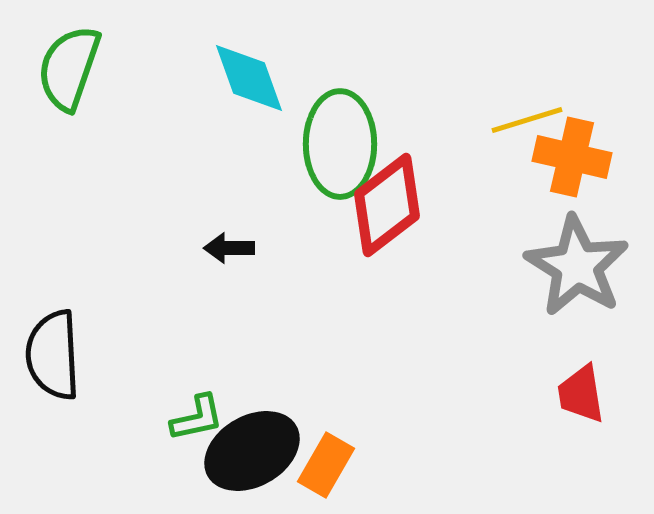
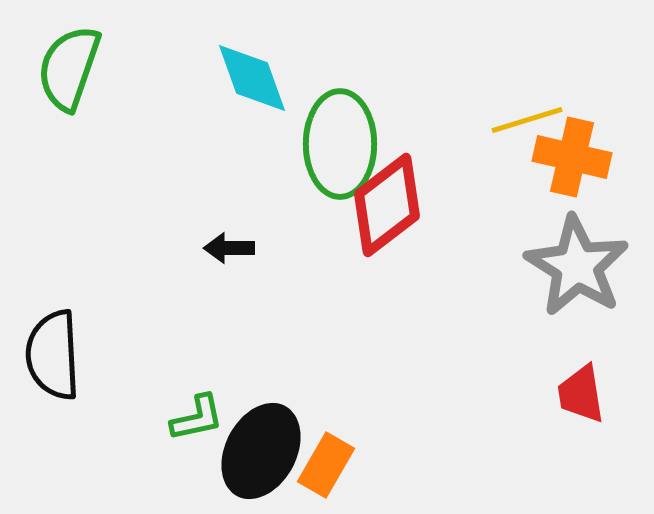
cyan diamond: moved 3 px right
black ellipse: moved 9 px right; rotated 32 degrees counterclockwise
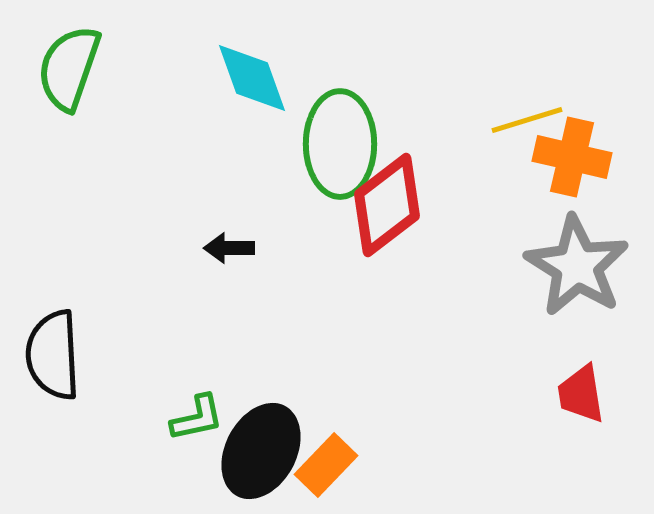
orange rectangle: rotated 14 degrees clockwise
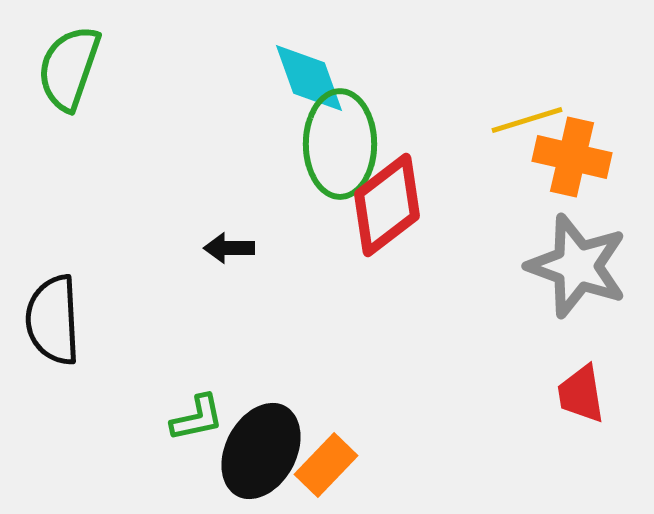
cyan diamond: moved 57 px right
gray star: rotated 12 degrees counterclockwise
black semicircle: moved 35 px up
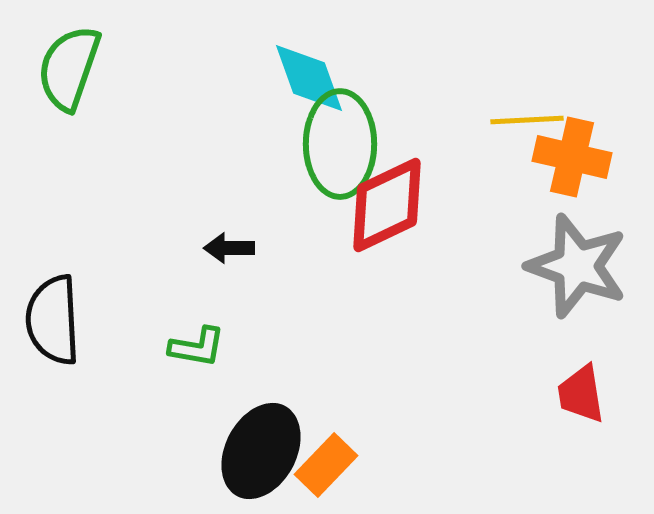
yellow line: rotated 14 degrees clockwise
red diamond: rotated 12 degrees clockwise
green L-shape: moved 71 px up; rotated 22 degrees clockwise
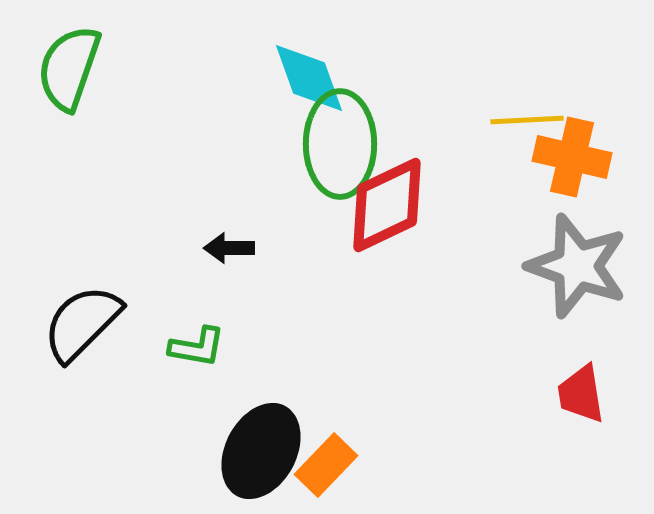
black semicircle: moved 29 px right, 3 px down; rotated 48 degrees clockwise
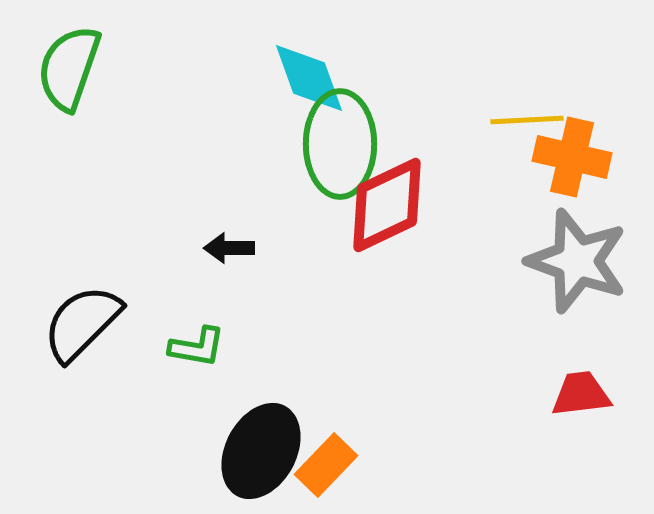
gray star: moved 5 px up
red trapezoid: rotated 92 degrees clockwise
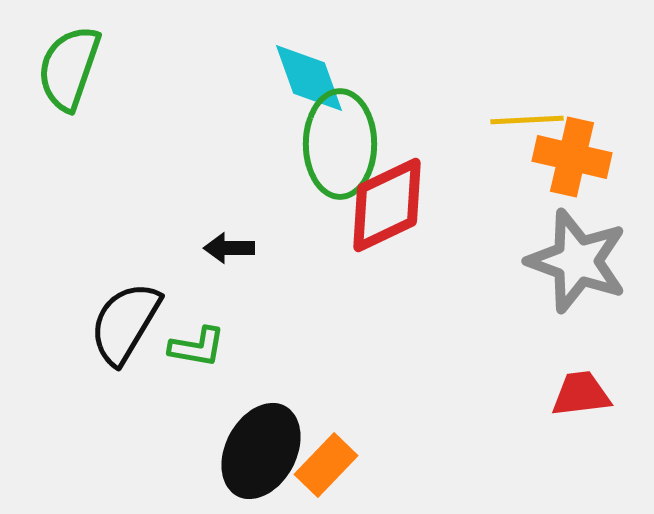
black semicircle: moved 43 px right; rotated 14 degrees counterclockwise
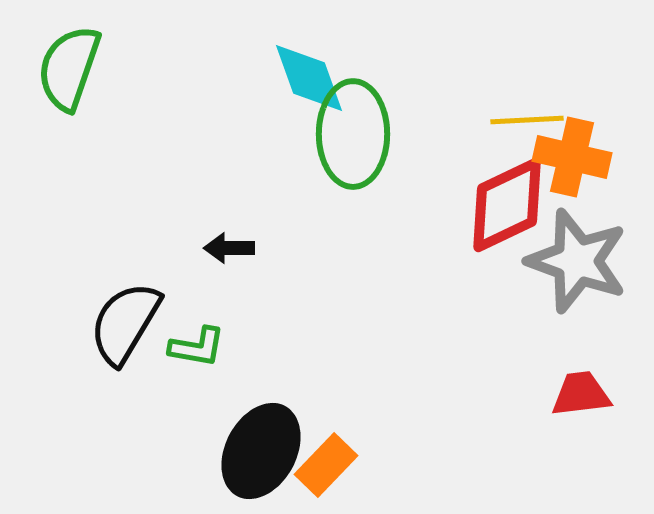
green ellipse: moved 13 px right, 10 px up
red diamond: moved 120 px right
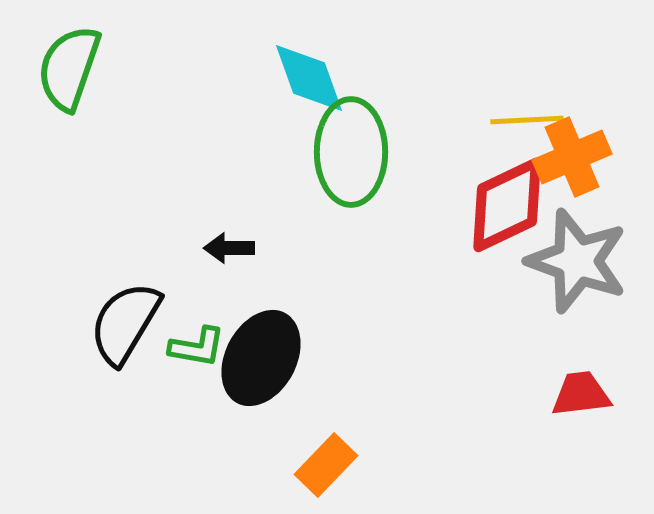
green ellipse: moved 2 px left, 18 px down
orange cross: rotated 36 degrees counterclockwise
black ellipse: moved 93 px up
